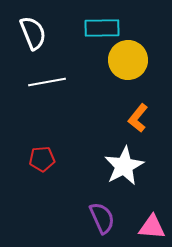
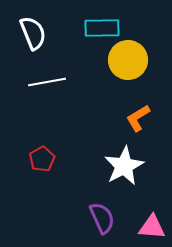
orange L-shape: rotated 20 degrees clockwise
red pentagon: rotated 25 degrees counterclockwise
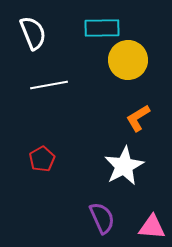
white line: moved 2 px right, 3 px down
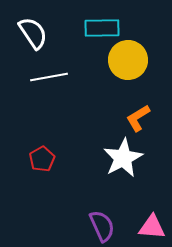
white semicircle: rotated 12 degrees counterclockwise
white line: moved 8 px up
white star: moved 1 px left, 8 px up
purple semicircle: moved 8 px down
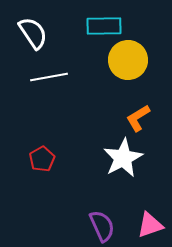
cyan rectangle: moved 2 px right, 2 px up
pink triangle: moved 2 px left, 2 px up; rotated 24 degrees counterclockwise
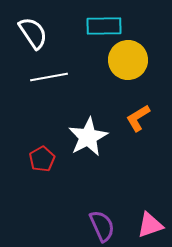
white star: moved 35 px left, 21 px up
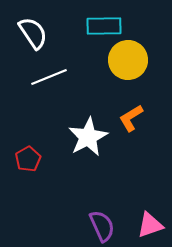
white line: rotated 12 degrees counterclockwise
orange L-shape: moved 7 px left
red pentagon: moved 14 px left
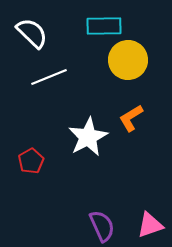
white semicircle: moved 1 px left; rotated 12 degrees counterclockwise
red pentagon: moved 3 px right, 2 px down
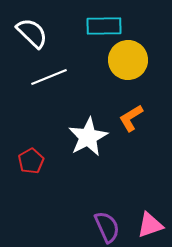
purple semicircle: moved 5 px right, 1 px down
